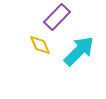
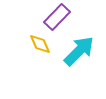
yellow diamond: moved 1 px up
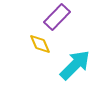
cyan arrow: moved 4 px left, 14 px down
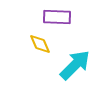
purple rectangle: rotated 48 degrees clockwise
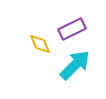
purple rectangle: moved 15 px right, 12 px down; rotated 28 degrees counterclockwise
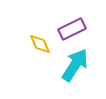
cyan arrow: rotated 12 degrees counterclockwise
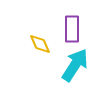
purple rectangle: rotated 64 degrees counterclockwise
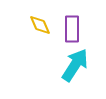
yellow diamond: moved 19 px up
